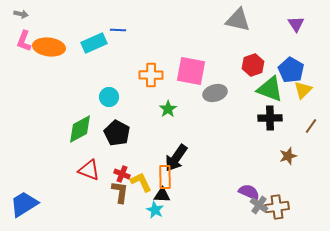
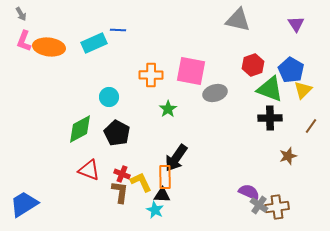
gray arrow: rotated 48 degrees clockwise
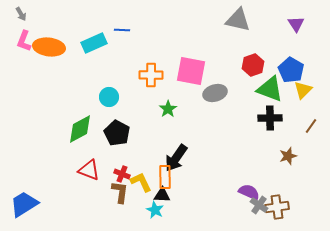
blue line: moved 4 px right
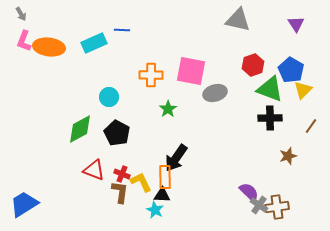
red triangle: moved 5 px right
purple semicircle: rotated 20 degrees clockwise
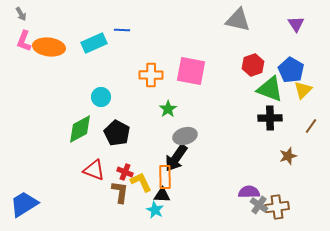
gray ellipse: moved 30 px left, 43 px down
cyan circle: moved 8 px left
red cross: moved 3 px right, 2 px up
purple semicircle: rotated 45 degrees counterclockwise
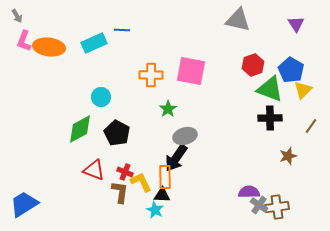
gray arrow: moved 4 px left, 2 px down
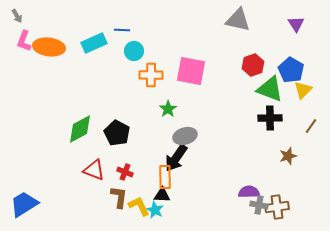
cyan circle: moved 33 px right, 46 px up
yellow L-shape: moved 2 px left, 24 px down
brown L-shape: moved 1 px left, 5 px down
gray cross: rotated 24 degrees counterclockwise
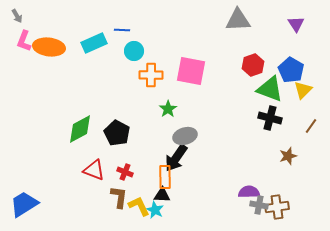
gray triangle: rotated 16 degrees counterclockwise
black cross: rotated 15 degrees clockwise
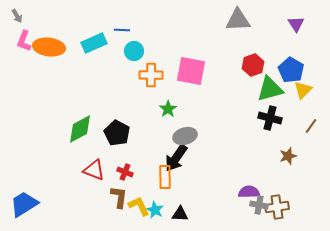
green triangle: rotated 36 degrees counterclockwise
black triangle: moved 18 px right, 19 px down
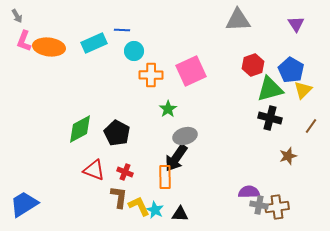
pink square: rotated 36 degrees counterclockwise
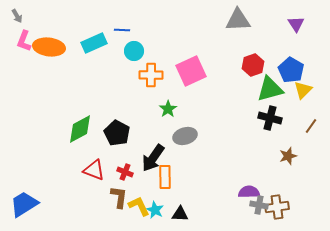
black arrow: moved 23 px left
